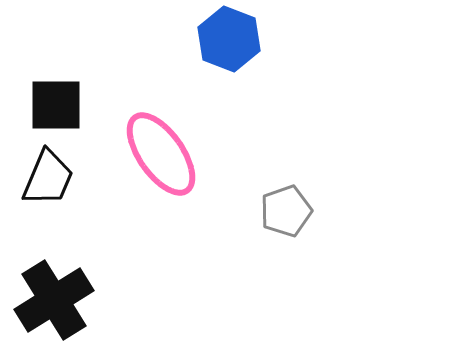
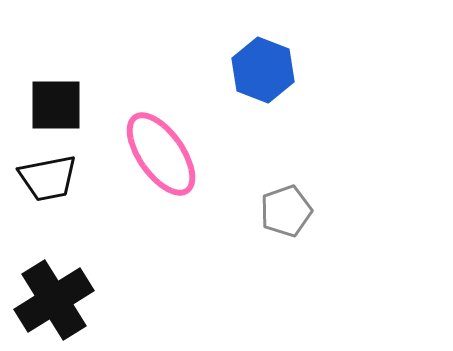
blue hexagon: moved 34 px right, 31 px down
black trapezoid: rotated 56 degrees clockwise
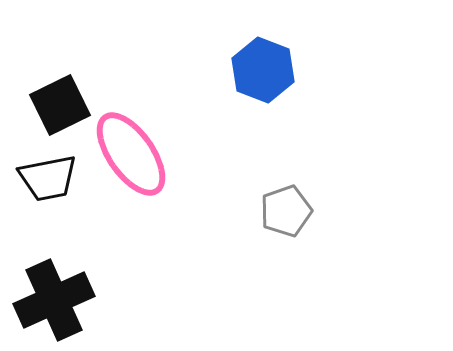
black square: moved 4 px right; rotated 26 degrees counterclockwise
pink ellipse: moved 30 px left
black cross: rotated 8 degrees clockwise
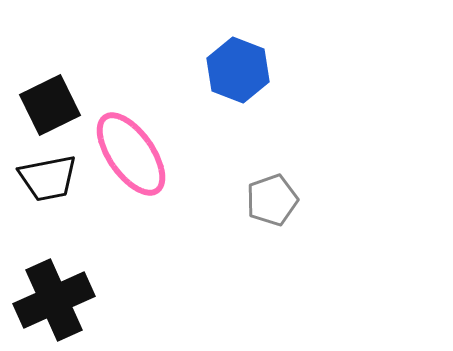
blue hexagon: moved 25 px left
black square: moved 10 px left
gray pentagon: moved 14 px left, 11 px up
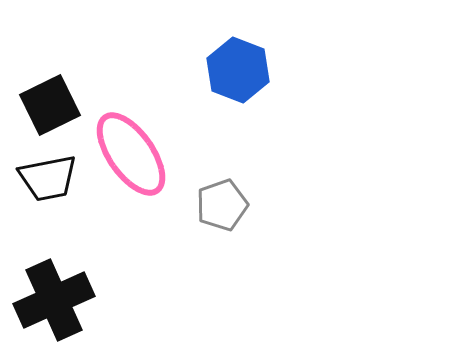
gray pentagon: moved 50 px left, 5 px down
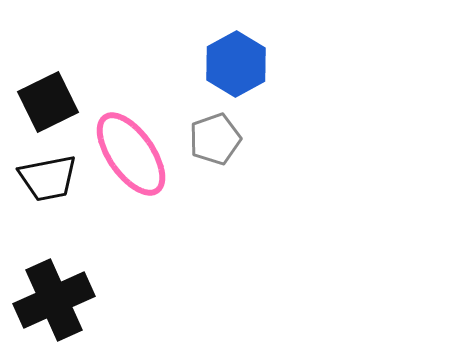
blue hexagon: moved 2 px left, 6 px up; rotated 10 degrees clockwise
black square: moved 2 px left, 3 px up
gray pentagon: moved 7 px left, 66 px up
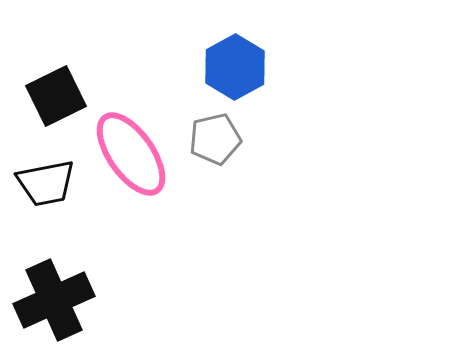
blue hexagon: moved 1 px left, 3 px down
black square: moved 8 px right, 6 px up
gray pentagon: rotated 6 degrees clockwise
black trapezoid: moved 2 px left, 5 px down
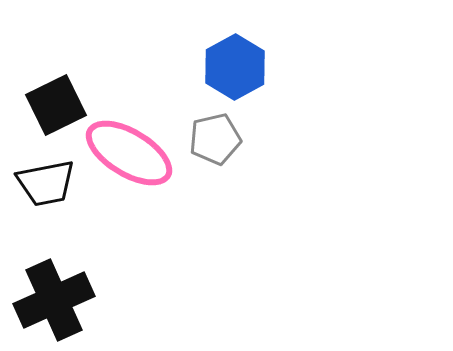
black square: moved 9 px down
pink ellipse: moved 2 px left, 1 px up; rotated 24 degrees counterclockwise
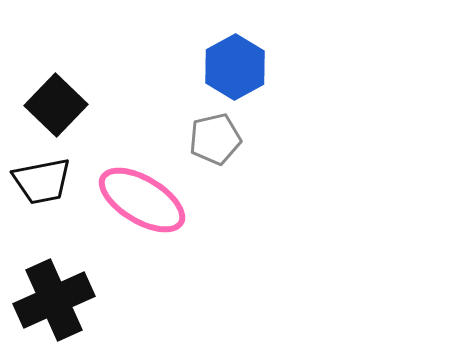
black square: rotated 20 degrees counterclockwise
pink ellipse: moved 13 px right, 47 px down
black trapezoid: moved 4 px left, 2 px up
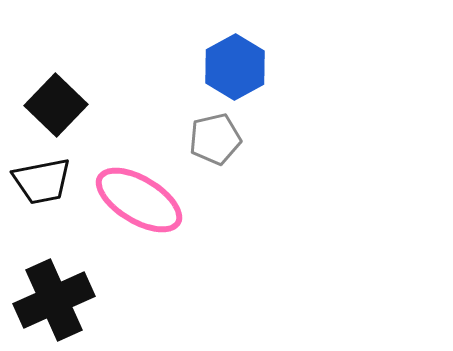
pink ellipse: moved 3 px left
